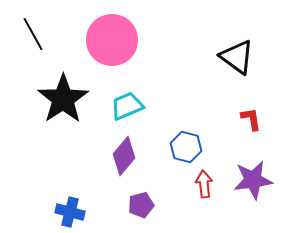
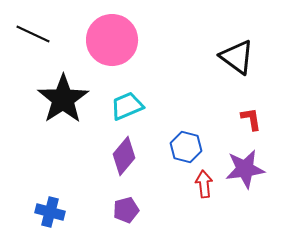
black line: rotated 36 degrees counterclockwise
purple star: moved 8 px left, 11 px up
purple pentagon: moved 15 px left, 5 px down
blue cross: moved 20 px left
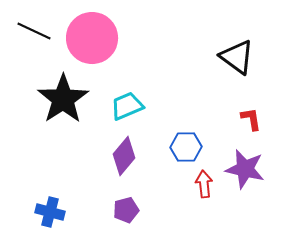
black line: moved 1 px right, 3 px up
pink circle: moved 20 px left, 2 px up
blue hexagon: rotated 16 degrees counterclockwise
purple star: rotated 21 degrees clockwise
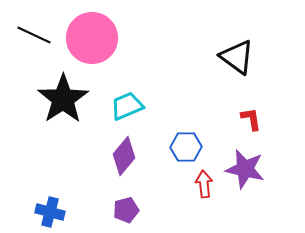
black line: moved 4 px down
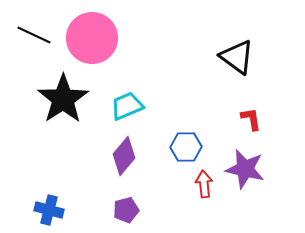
blue cross: moved 1 px left, 2 px up
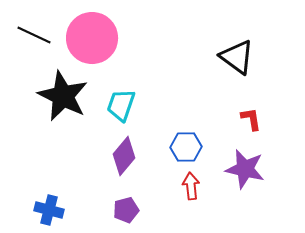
black star: moved 3 px up; rotated 12 degrees counterclockwise
cyan trapezoid: moved 6 px left, 1 px up; rotated 48 degrees counterclockwise
red arrow: moved 13 px left, 2 px down
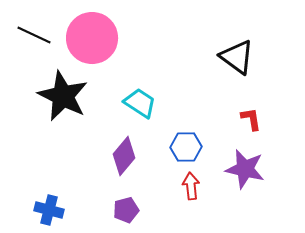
cyan trapezoid: moved 19 px right, 2 px up; rotated 104 degrees clockwise
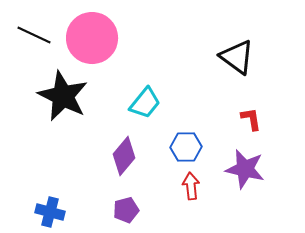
cyan trapezoid: moved 5 px right; rotated 96 degrees clockwise
blue cross: moved 1 px right, 2 px down
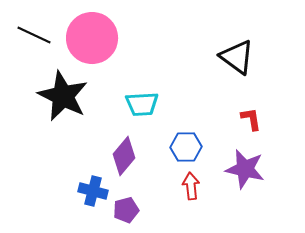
cyan trapezoid: moved 3 px left, 1 px down; rotated 48 degrees clockwise
blue cross: moved 43 px right, 21 px up
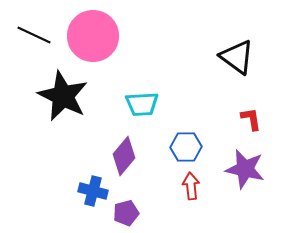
pink circle: moved 1 px right, 2 px up
purple pentagon: moved 3 px down
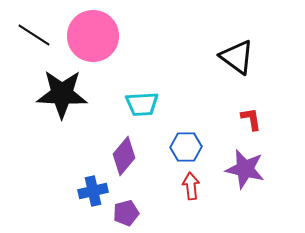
black line: rotated 8 degrees clockwise
black star: moved 1 px left, 2 px up; rotated 24 degrees counterclockwise
blue cross: rotated 28 degrees counterclockwise
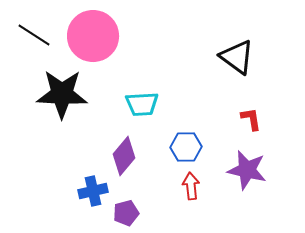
purple star: moved 2 px right, 1 px down
